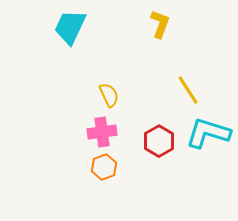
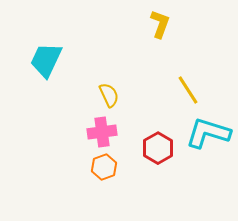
cyan trapezoid: moved 24 px left, 33 px down
red hexagon: moved 1 px left, 7 px down
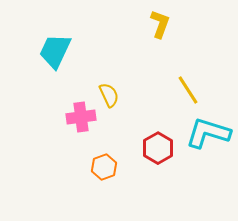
cyan trapezoid: moved 9 px right, 9 px up
pink cross: moved 21 px left, 15 px up
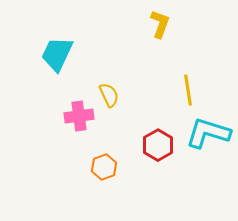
cyan trapezoid: moved 2 px right, 3 px down
yellow line: rotated 24 degrees clockwise
pink cross: moved 2 px left, 1 px up
red hexagon: moved 3 px up
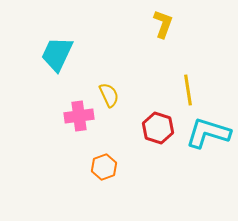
yellow L-shape: moved 3 px right
red hexagon: moved 17 px up; rotated 12 degrees counterclockwise
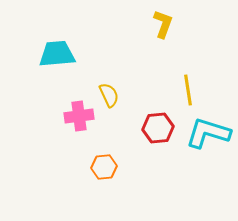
cyan trapezoid: rotated 60 degrees clockwise
red hexagon: rotated 24 degrees counterclockwise
orange hexagon: rotated 15 degrees clockwise
